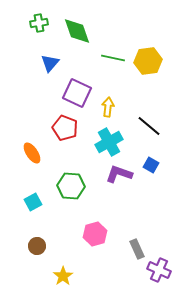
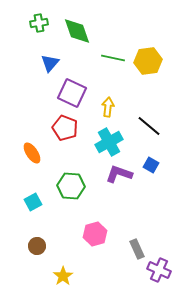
purple square: moved 5 px left
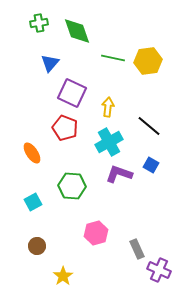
green hexagon: moved 1 px right
pink hexagon: moved 1 px right, 1 px up
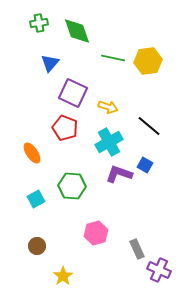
purple square: moved 1 px right
yellow arrow: rotated 102 degrees clockwise
blue square: moved 6 px left
cyan square: moved 3 px right, 3 px up
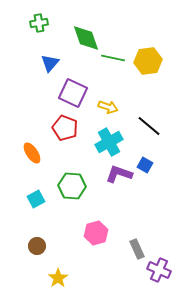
green diamond: moved 9 px right, 7 px down
yellow star: moved 5 px left, 2 px down
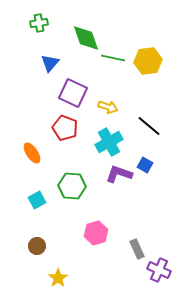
cyan square: moved 1 px right, 1 px down
